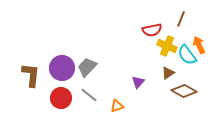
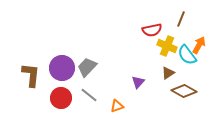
orange arrow: rotated 54 degrees clockwise
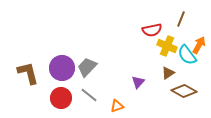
brown L-shape: moved 3 px left, 2 px up; rotated 20 degrees counterclockwise
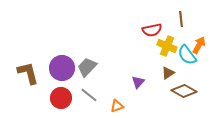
brown line: rotated 28 degrees counterclockwise
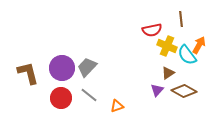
purple triangle: moved 19 px right, 8 px down
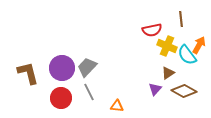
purple triangle: moved 2 px left, 1 px up
gray line: moved 3 px up; rotated 24 degrees clockwise
orange triangle: rotated 24 degrees clockwise
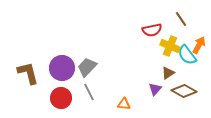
brown line: rotated 28 degrees counterclockwise
yellow cross: moved 3 px right
orange triangle: moved 7 px right, 2 px up
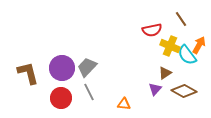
brown triangle: moved 3 px left
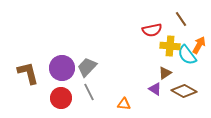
yellow cross: rotated 18 degrees counterclockwise
purple triangle: rotated 40 degrees counterclockwise
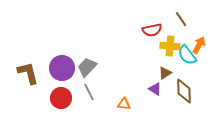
brown diamond: rotated 60 degrees clockwise
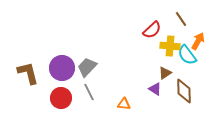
red semicircle: rotated 30 degrees counterclockwise
orange arrow: moved 1 px left, 4 px up
